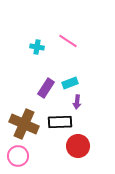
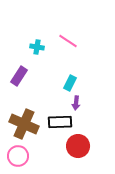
cyan rectangle: rotated 42 degrees counterclockwise
purple rectangle: moved 27 px left, 12 px up
purple arrow: moved 1 px left, 1 px down
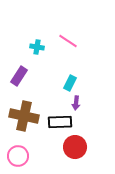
brown cross: moved 8 px up; rotated 12 degrees counterclockwise
red circle: moved 3 px left, 1 px down
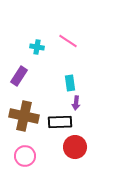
cyan rectangle: rotated 35 degrees counterclockwise
pink circle: moved 7 px right
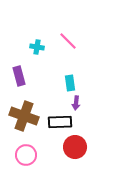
pink line: rotated 12 degrees clockwise
purple rectangle: rotated 48 degrees counterclockwise
brown cross: rotated 8 degrees clockwise
pink circle: moved 1 px right, 1 px up
